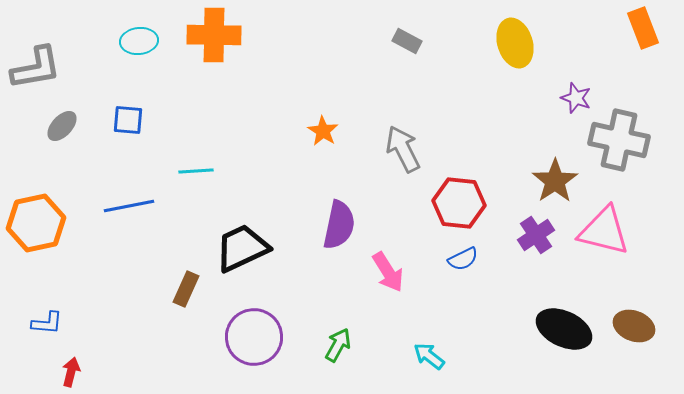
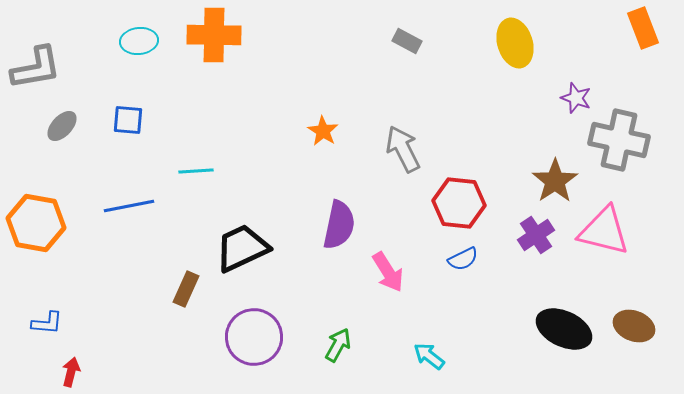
orange hexagon: rotated 22 degrees clockwise
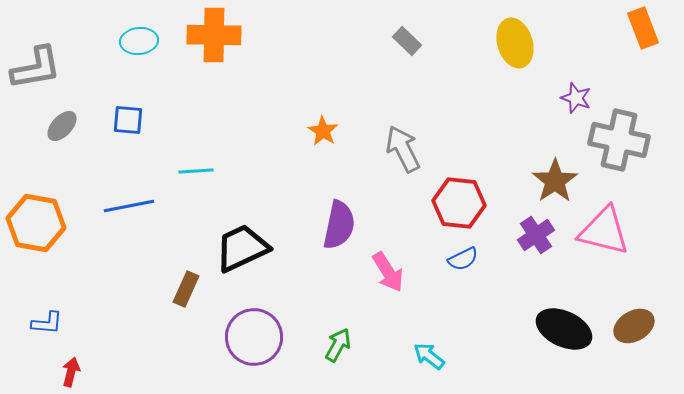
gray rectangle: rotated 16 degrees clockwise
brown ellipse: rotated 51 degrees counterclockwise
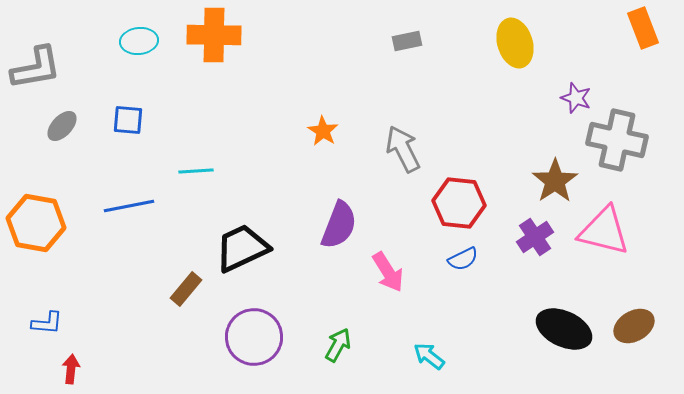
gray rectangle: rotated 56 degrees counterclockwise
gray cross: moved 2 px left
purple semicircle: rotated 9 degrees clockwise
purple cross: moved 1 px left, 2 px down
brown rectangle: rotated 16 degrees clockwise
red arrow: moved 3 px up; rotated 8 degrees counterclockwise
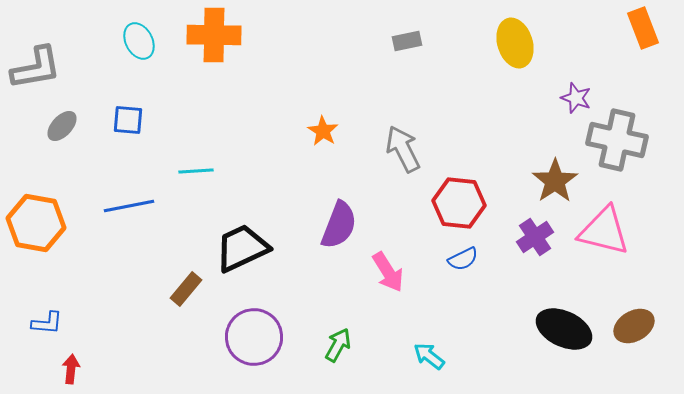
cyan ellipse: rotated 69 degrees clockwise
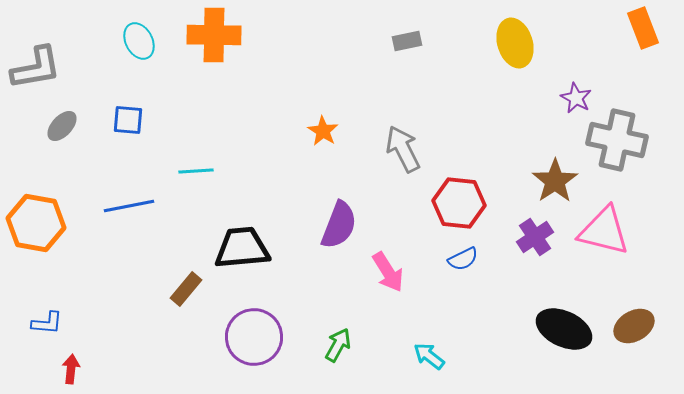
purple star: rotated 8 degrees clockwise
black trapezoid: rotated 20 degrees clockwise
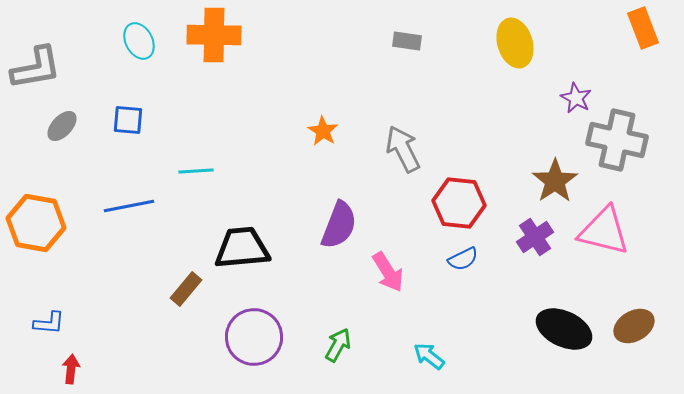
gray rectangle: rotated 20 degrees clockwise
blue L-shape: moved 2 px right
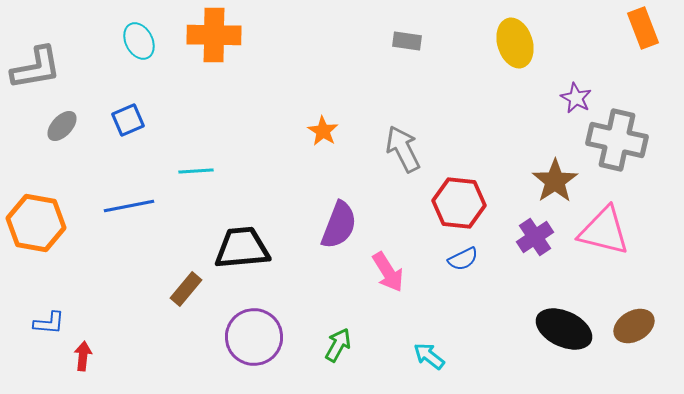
blue square: rotated 28 degrees counterclockwise
red arrow: moved 12 px right, 13 px up
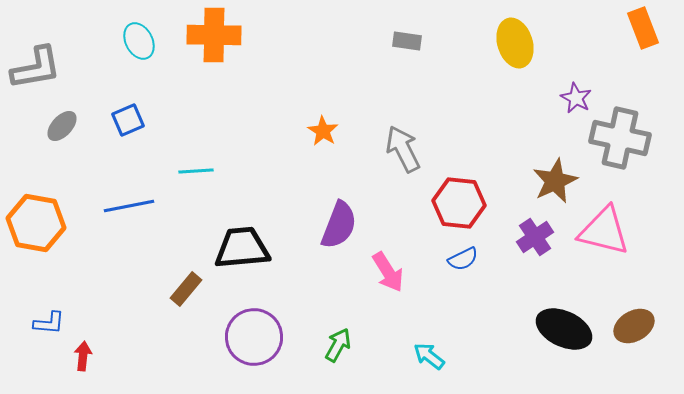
gray cross: moved 3 px right, 2 px up
brown star: rotated 9 degrees clockwise
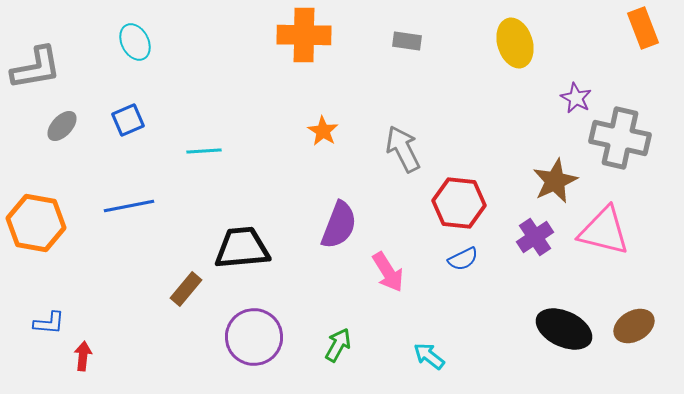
orange cross: moved 90 px right
cyan ellipse: moved 4 px left, 1 px down
cyan line: moved 8 px right, 20 px up
